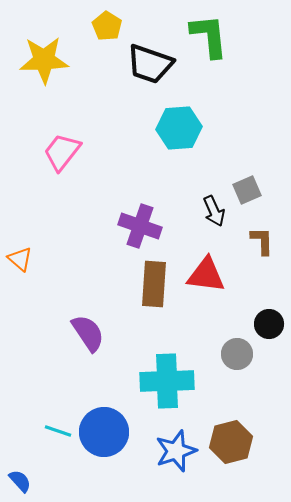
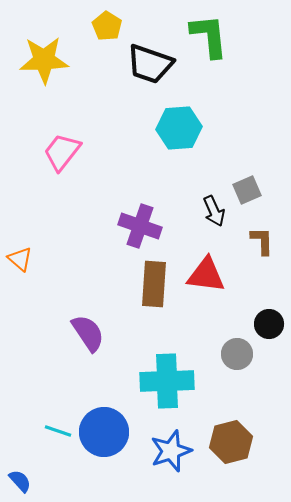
blue star: moved 5 px left
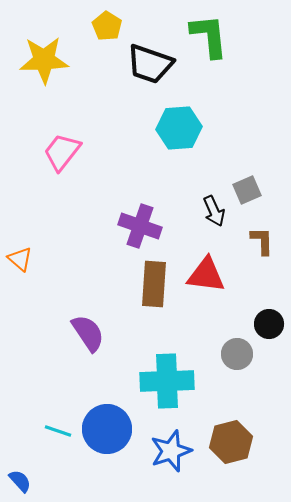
blue circle: moved 3 px right, 3 px up
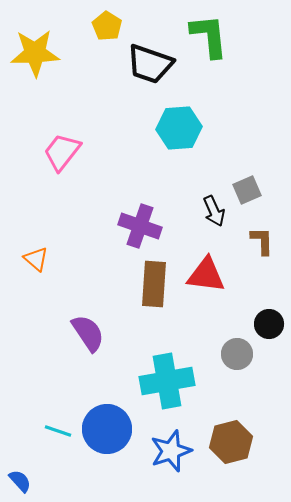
yellow star: moved 9 px left, 7 px up
orange triangle: moved 16 px right
cyan cross: rotated 8 degrees counterclockwise
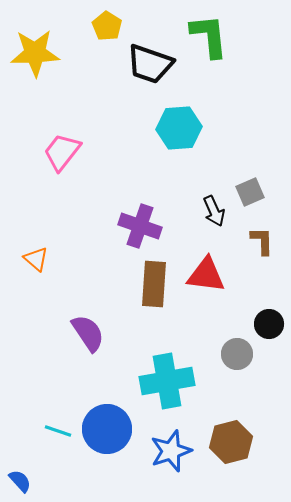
gray square: moved 3 px right, 2 px down
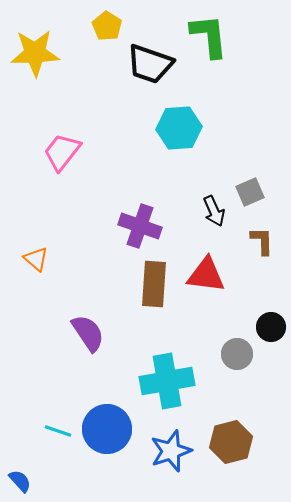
black circle: moved 2 px right, 3 px down
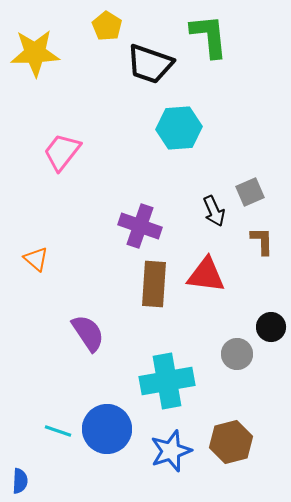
blue semicircle: rotated 45 degrees clockwise
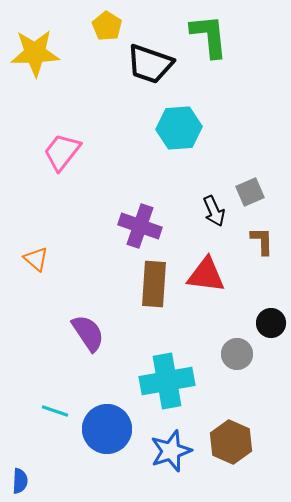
black circle: moved 4 px up
cyan line: moved 3 px left, 20 px up
brown hexagon: rotated 21 degrees counterclockwise
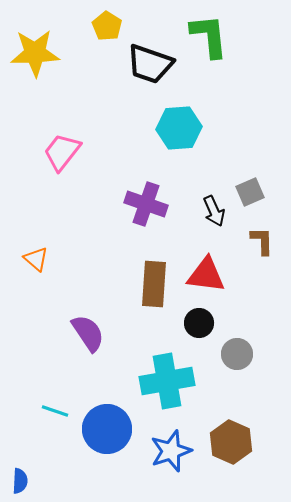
purple cross: moved 6 px right, 22 px up
black circle: moved 72 px left
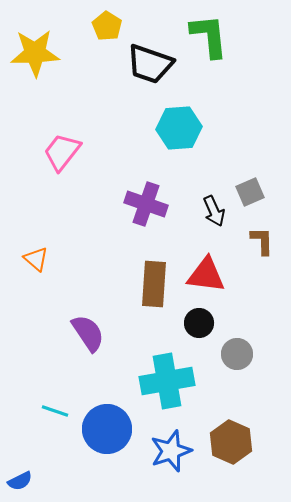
blue semicircle: rotated 60 degrees clockwise
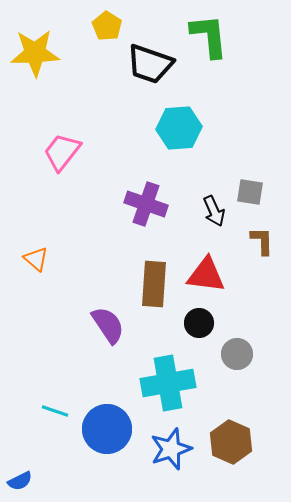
gray square: rotated 32 degrees clockwise
purple semicircle: moved 20 px right, 8 px up
cyan cross: moved 1 px right, 2 px down
blue star: moved 2 px up
